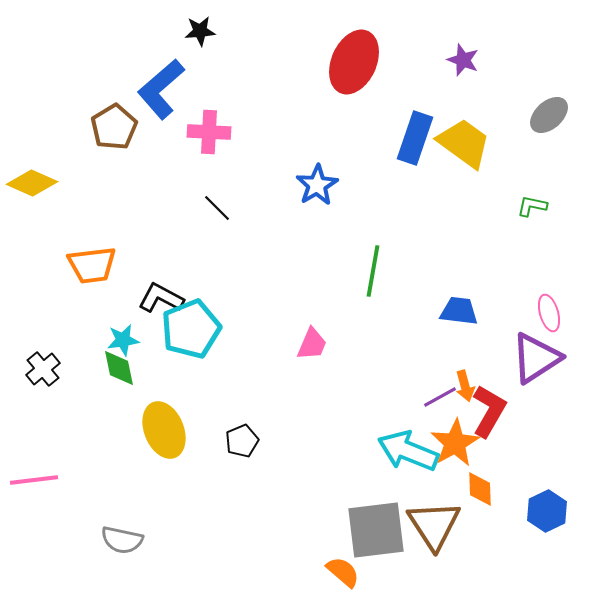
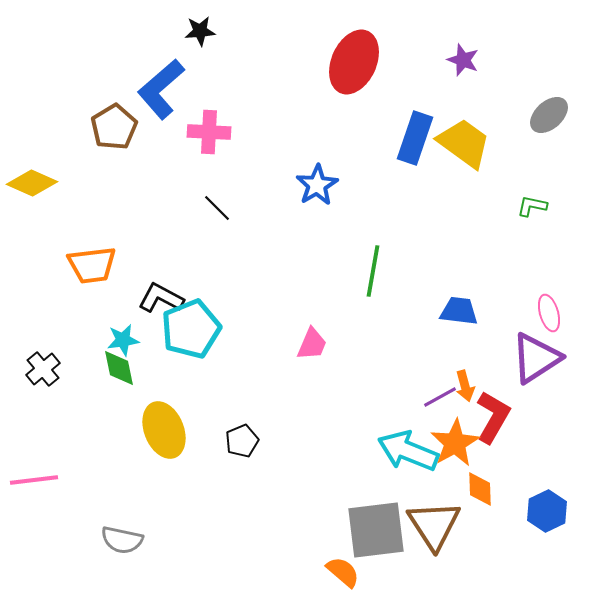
red L-shape: moved 4 px right, 6 px down
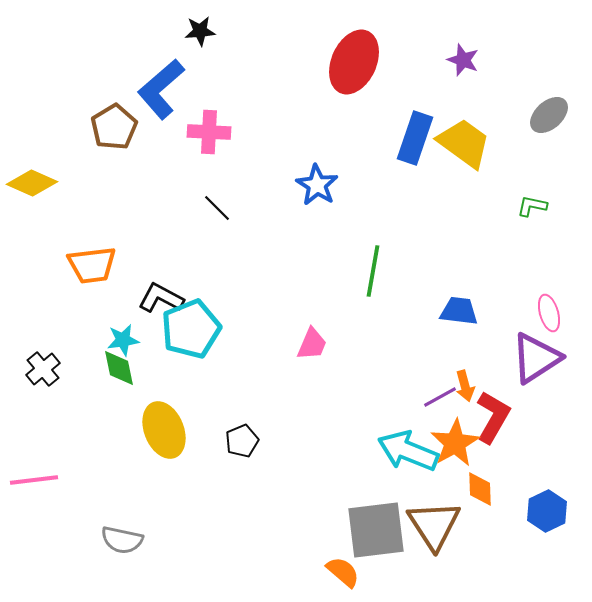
blue star: rotated 9 degrees counterclockwise
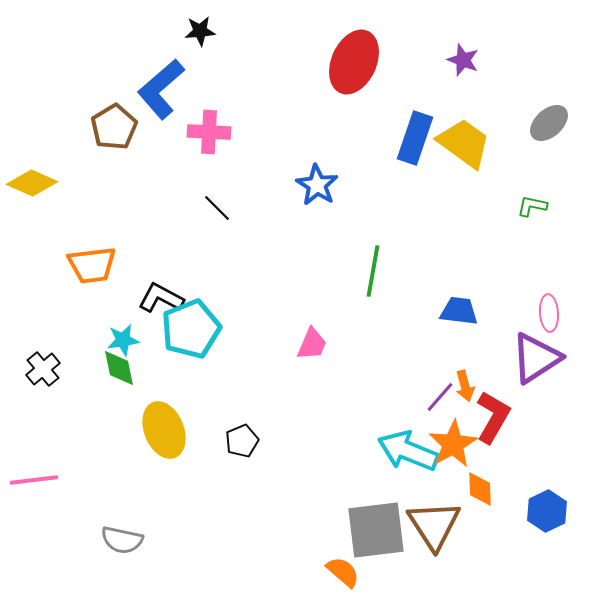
gray ellipse: moved 8 px down
pink ellipse: rotated 12 degrees clockwise
purple line: rotated 20 degrees counterclockwise
orange star: moved 2 px left, 1 px down
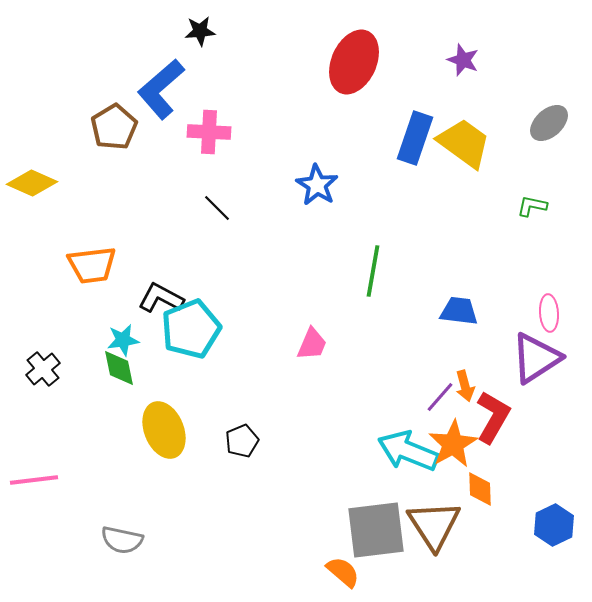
blue hexagon: moved 7 px right, 14 px down
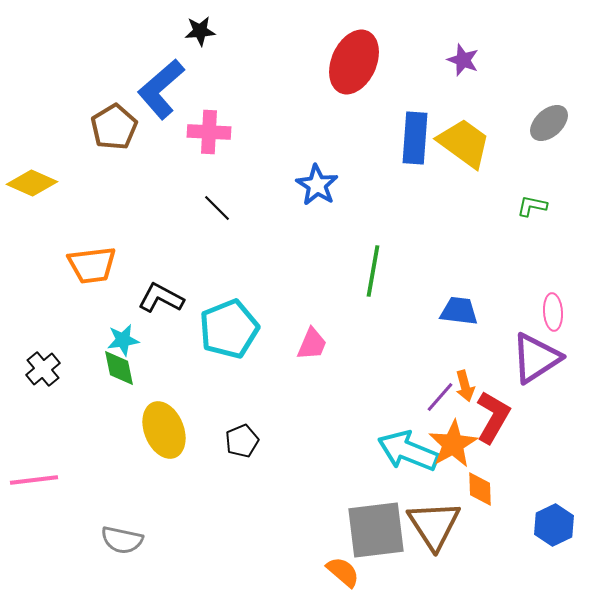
blue rectangle: rotated 15 degrees counterclockwise
pink ellipse: moved 4 px right, 1 px up
cyan pentagon: moved 38 px right
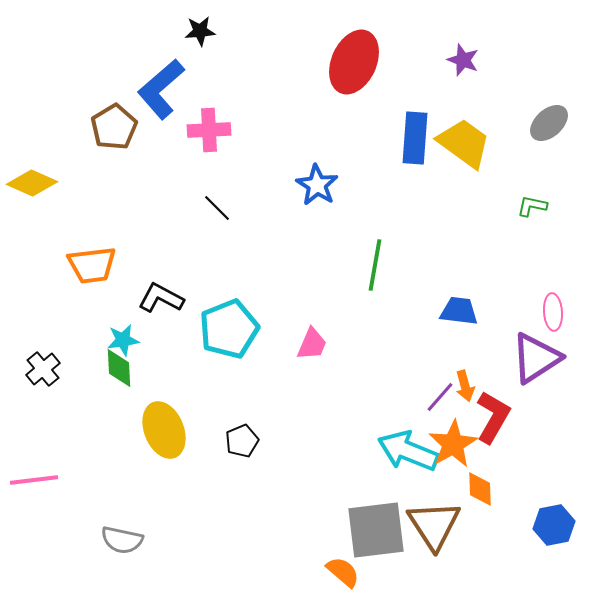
pink cross: moved 2 px up; rotated 6 degrees counterclockwise
green line: moved 2 px right, 6 px up
green diamond: rotated 9 degrees clockwise
blue hexagon: rotated 15 degrees clockwise
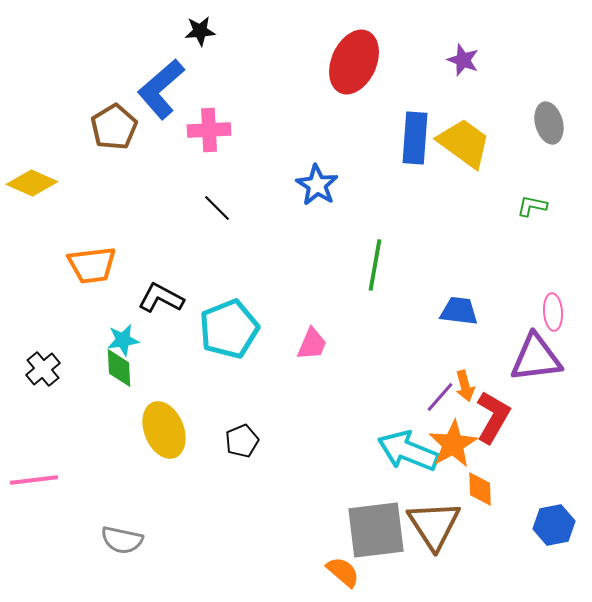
gray ellipse: rotated 63 degrees counterclockwise
purple triangle: rotated 26 degrees clockwise
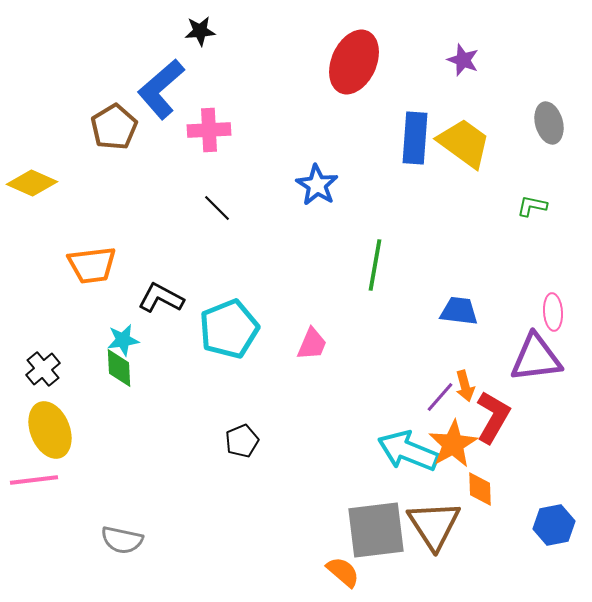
yellow ellipse: moved 114 px left
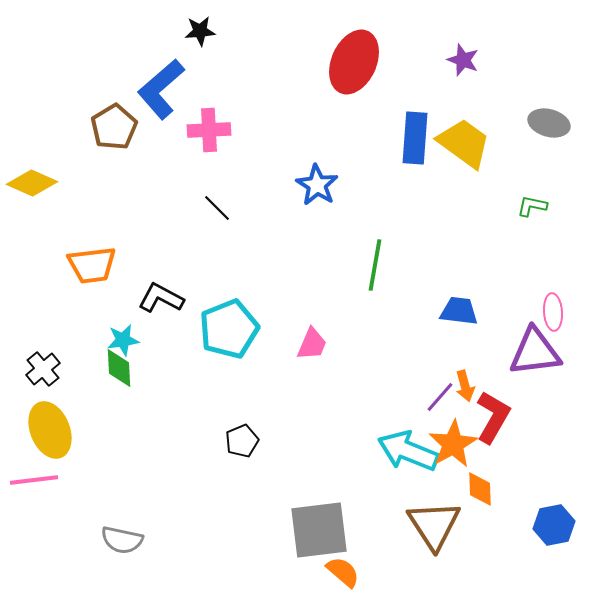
gray ellipse: rotated 60 degrees counterclockwise
purple triangle: moved 1 px left, 6 px up
gray square: moved 57 px left
